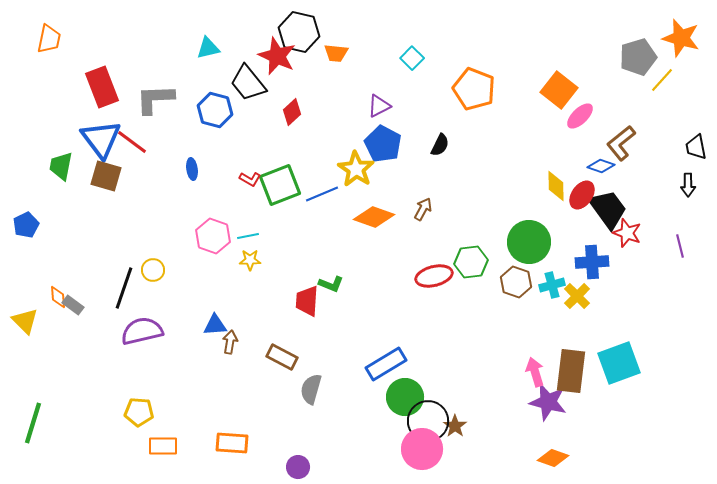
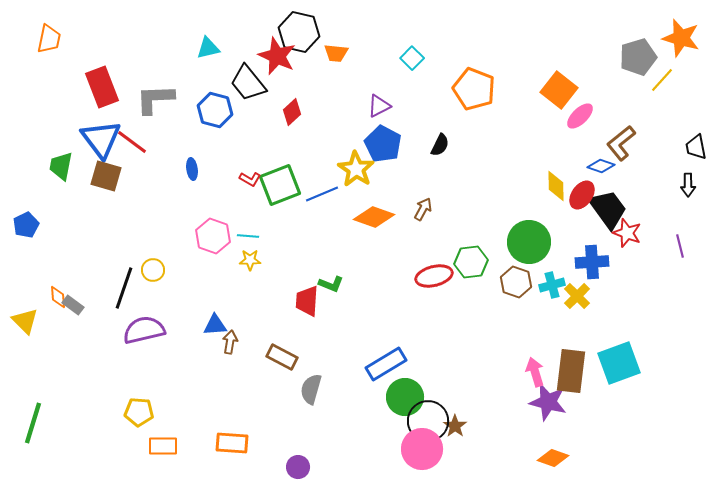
cyan line at (248, 236): rotated 15 degrees clockwise
purple semicircle at (142, 331): moved 2 px right, 1 px up
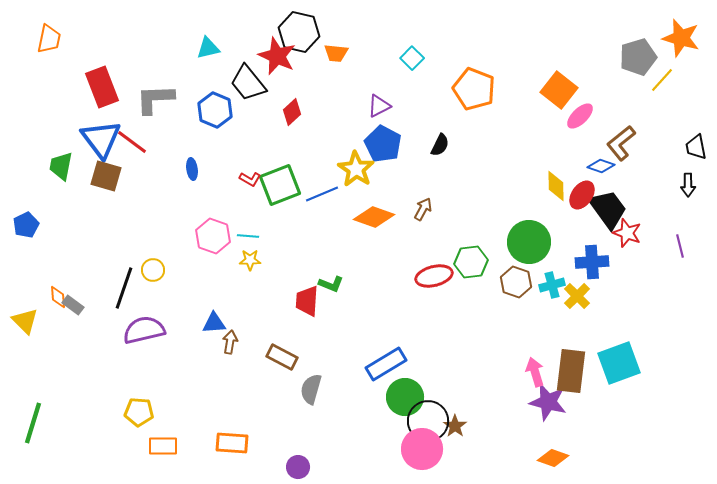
blue hexagon at (215, 110): rotated 8 degrees clockwise
blue triangle at (215, 325): moved 1 px left, 2 px up
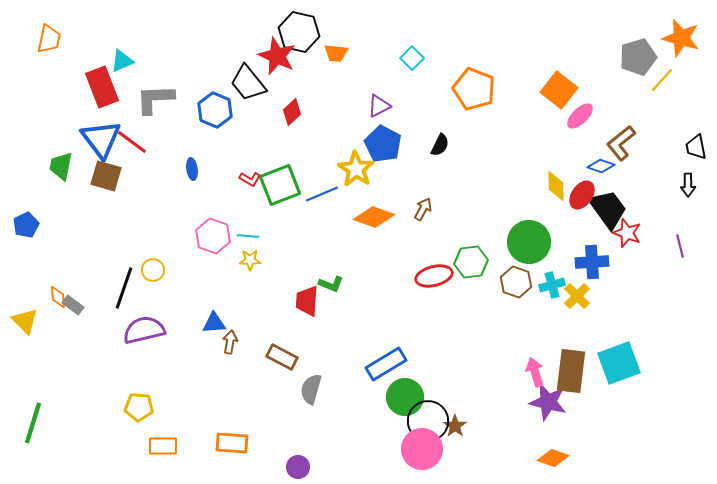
cyan triangle at (208, 48): moved 86 px left, 13 px down; rotated 10 degrees counterclockwise
yellow pentagon at (139, 412): moved 5 px up
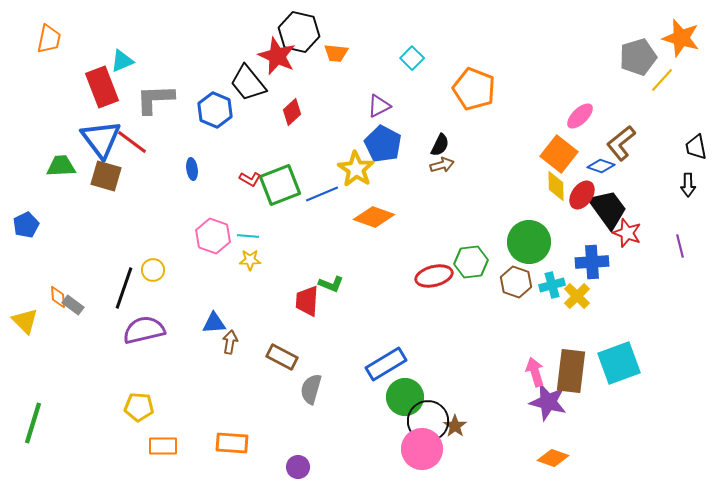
orange square at (559, 90): moved 64 px down
green trapezoid at (61, 166): rotated 76 degrees clockwise
brown arrow at (423, 209): moved 19 px right, 44 px up; rotated 45 degrees clockwise
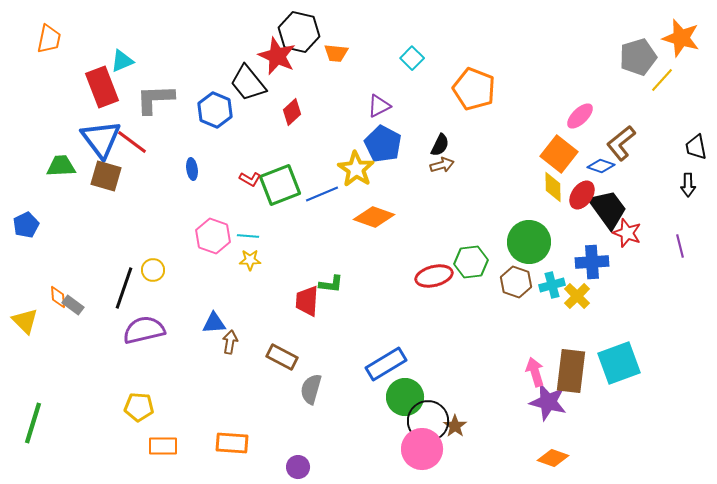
yellow diamond at (556, 186): moved 3 px left, 1 px down
green L-shape at (331, 284): rotated 15 degrees counterclockwise
